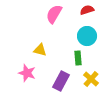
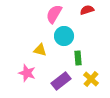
cyan circle: moved 23 px left
purple rectangle: rotated 24 degrees clockwise
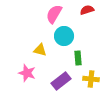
yellow cross: rotated 35 degrees counterclockwise
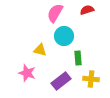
pink semicircle: moved 1 px right, 1 px up
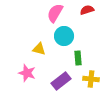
yellow triangle: moved 1 px left, 1 px up
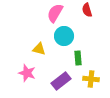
red semicircle: rotated 88 degrees counterclockwise
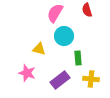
purple rectangle: moved 1 px left, 1 px up
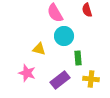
pink semicircle: rotated 60 degrees counterclockwise
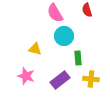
yellow triangle: moved 4 px left
pink star: moved 1 px left, 3 px down
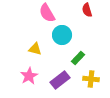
pink semicircle: moved 8 px left
cyan circle: moved 2 px left, 1 px up
green rectangle: rotated 48 degrees clockwise
pink star: moved 3 px right; rotated 24 degrees clockwise
